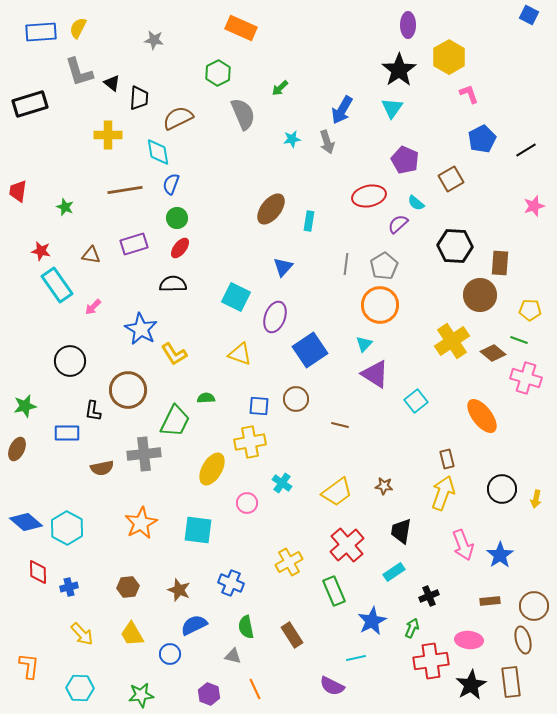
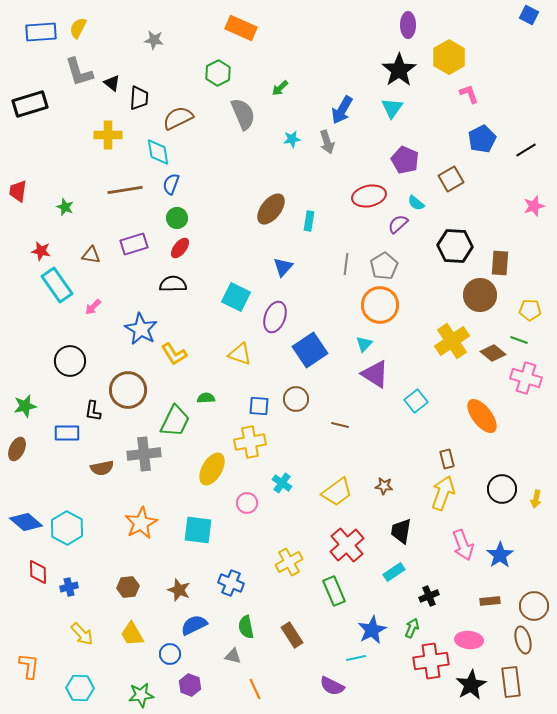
blue star at (372, 621): moved 9 px down
purple hexagon at (209, 694): moved 19 px left, 9 px up
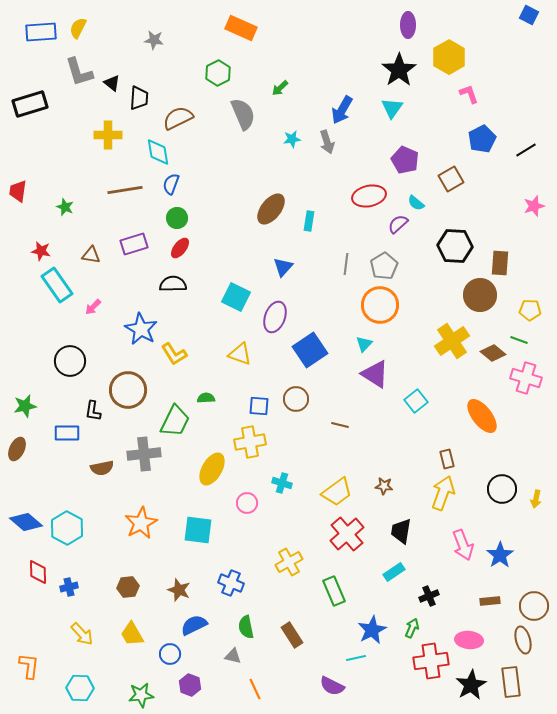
cyan cross at (282, 483): rotated 18 degrees counterclockwise
red cross at (347, 545): moved 11 px up
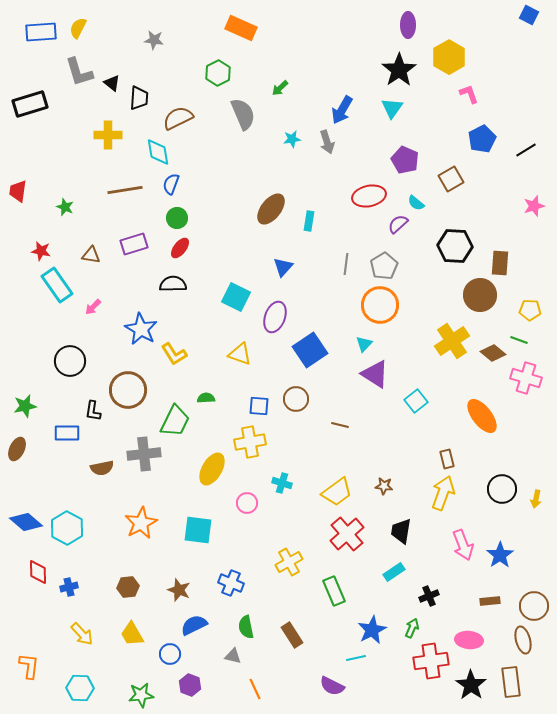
black star at (471, 685): rotated 8 degrees counterclockwise
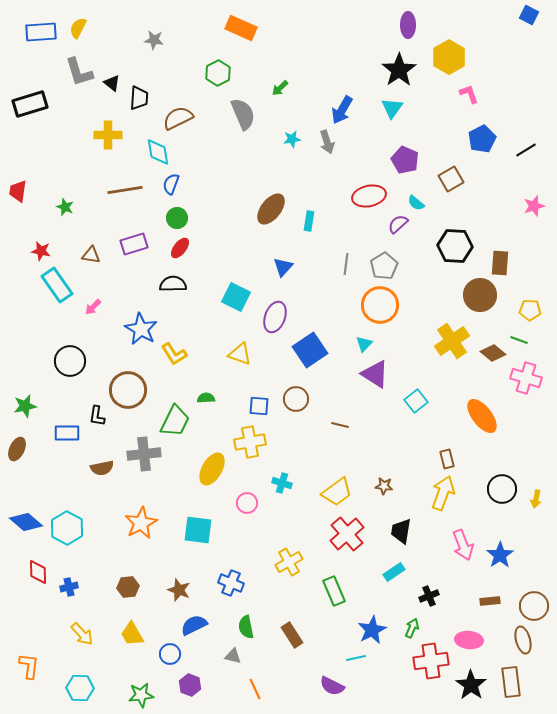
black L-shape at (93, 411): moved 4 px right, 5 px down
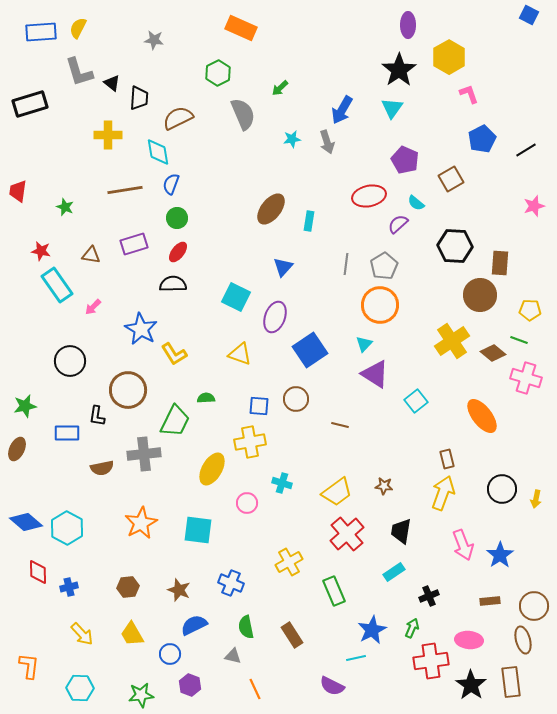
red ellipse at (180, 248): moved 2 px left, 4 px down
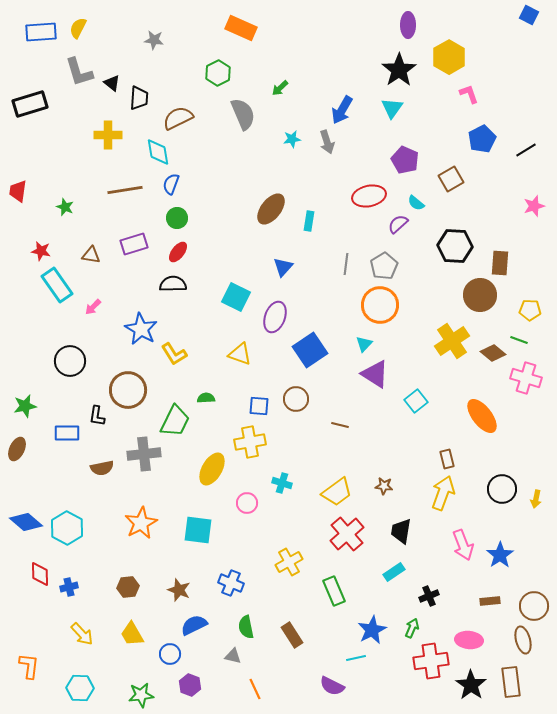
red diamond at (38, 572): moved 2 px right, 2 px down
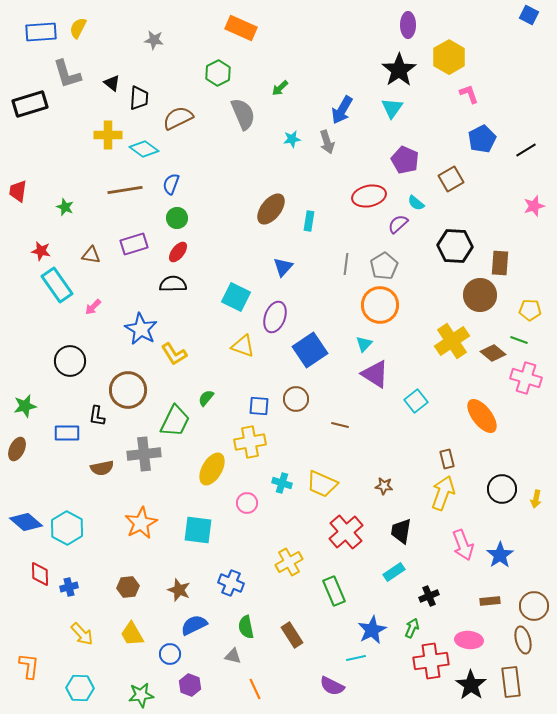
gray L-shape at (79, 72): moved 12 px left, 2 px down
cyan diamond at (158, 152): moved 14 px left, 3 px up; rotated 44 degrees counterclockwise
yellow triangle at (240, 354): moved 3 px right, 8 px up
green semicircle at (206, 398): rotated 48 degrees counterclockwise
yellow trapezoid at (337, 492): moved 15 px left, 8 px up; rotated 60 degrees clockwise
red cross at (347, 534): moved 1 px left, 2 px up
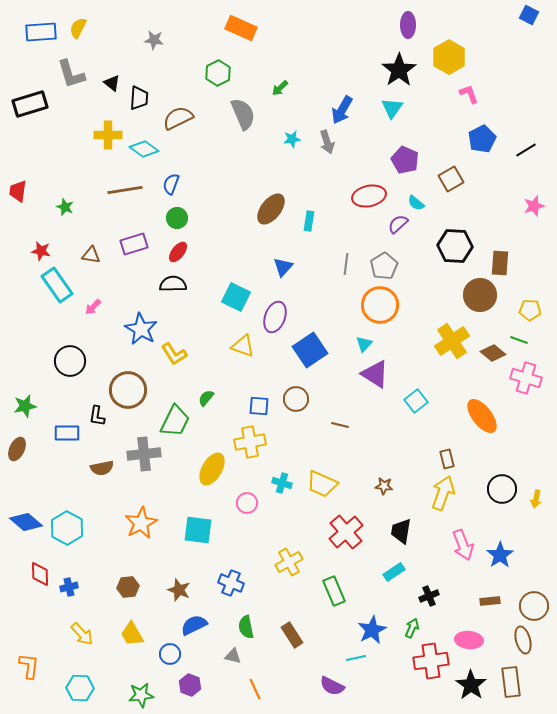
gray L-shape at (67, 74): moved 4 px right
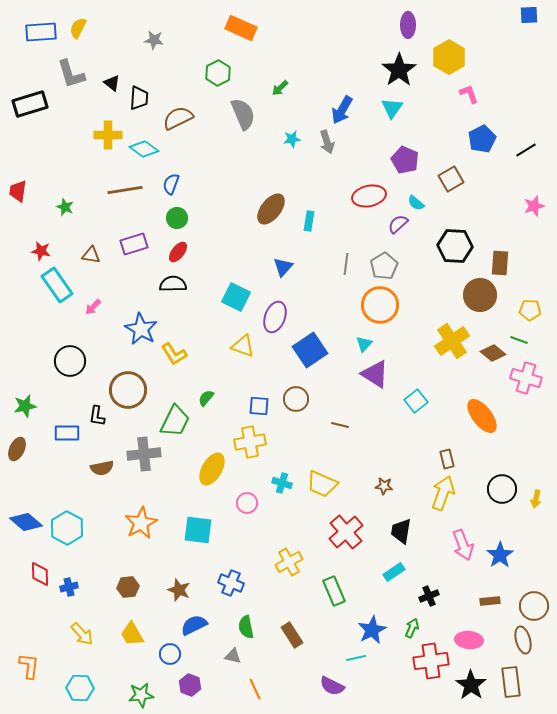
blue square at (529, 15): rotated 30 degrees counterclockwise
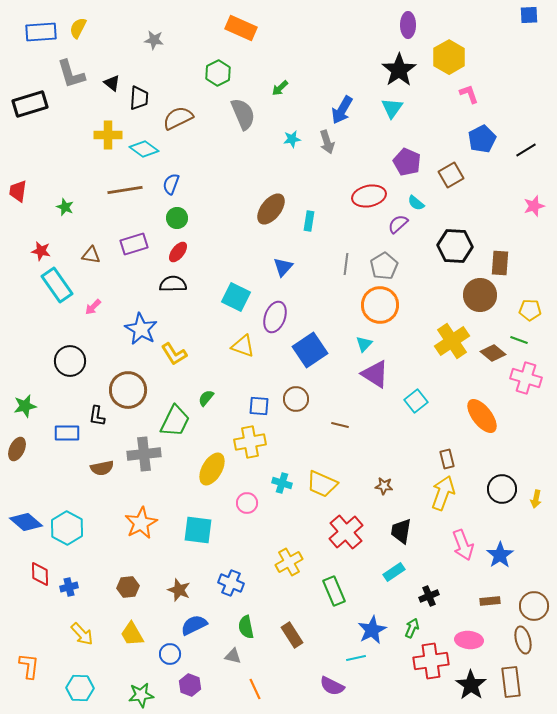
purple pentagon at (405, 160): moved 2 px right, 2 px down
brown square at (451, 179): moved 4 px up
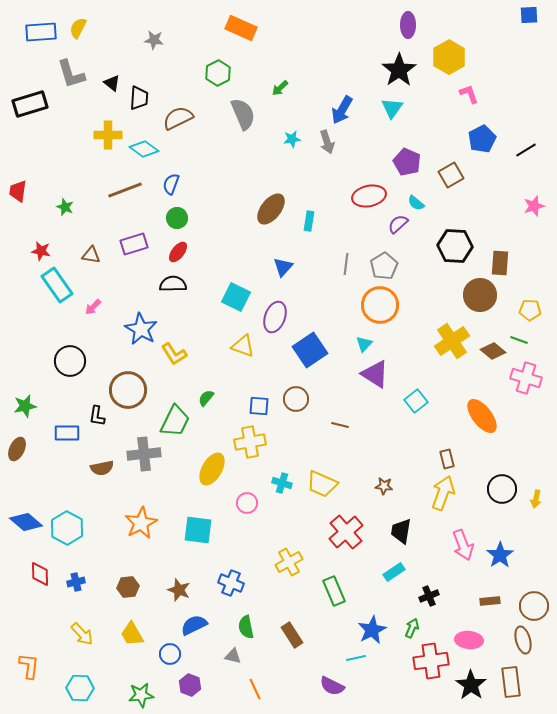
brown line at (125, 190): rotated 12 degrees counterclockwise
brown diamond at (493, 353): moved 2 px up
blue cross at (69, 587): moved 7 px right, 5 px up
